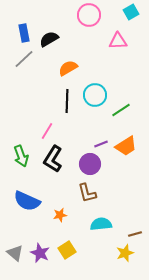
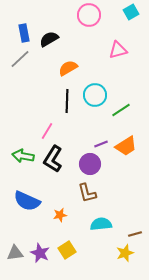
pink triangle: moved 9 px down; rotated 12 degrees counterclockwise
gray line: moved 4 px left
green arrow: moved 2 px right; rotated 120 degrees clockwise
gray triangle: rotated 48 degrees counterclockwise
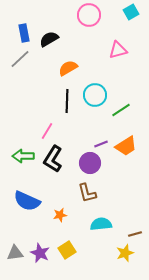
green arrow: rotated 10 degrees counterclockwise
purple circle: moved 1 px up
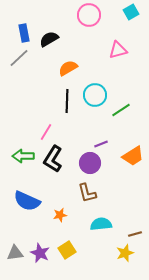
gray line: moved 1 px left, 1 px up
pink line: moved 1 px left, 1 px down
orange trapezoid: moved 7 px right, 10 px down
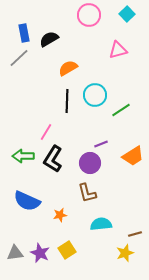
cyan square: moved 4 px left, 2 px down; rotated 14 degrees counterclockwise
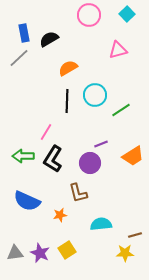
brown L-shape: moved 9 px left
brown line: moved 1 px down
yellow star: rotated 18 degrees clockwise
